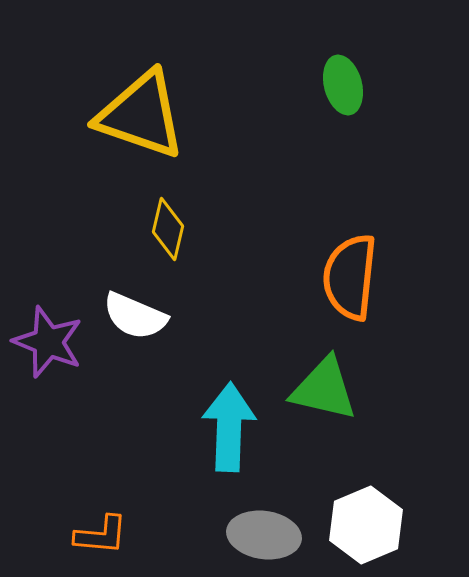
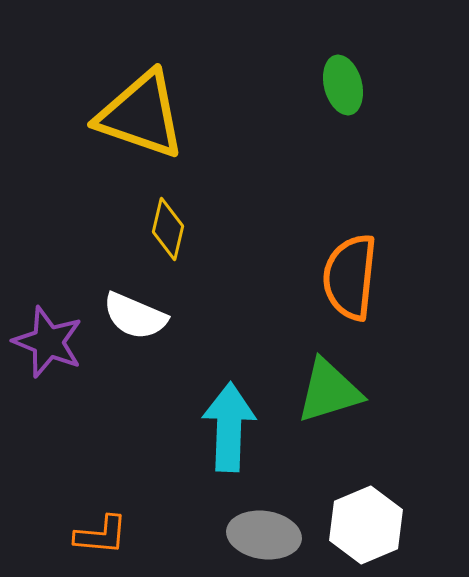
green triangle: moved 5 px right, 2 px down; rotated 30 degrees counterclockwise
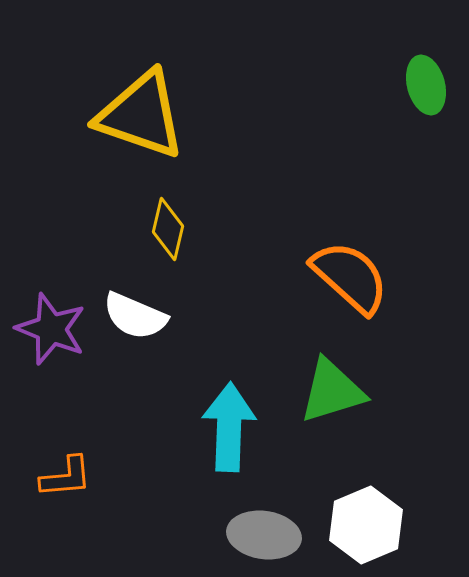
green ellipse: moved 83 px right
orange semicircle: rotated 126 degrees clockwise
purple star: moved 3 px right, 13 px up
green triangle: moved 3 px right
orange L-shape: moved 35 px left, 58 px up; rotated 10 degrees counterclockwise
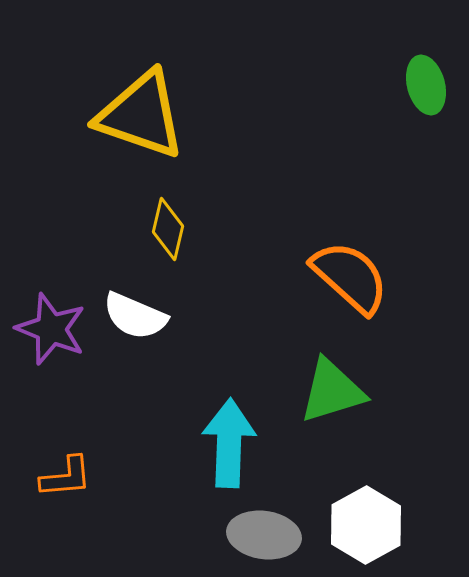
cyan arrow: moved 16 px down
white hexagon: rotated 6 degrees counterclockwise
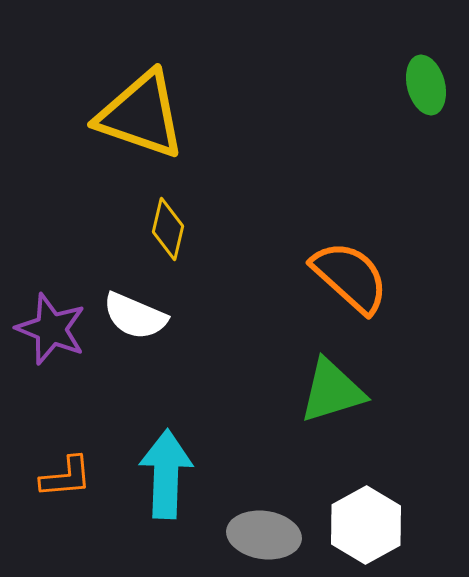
cyan arrow: moved 63 px left, 31 px down
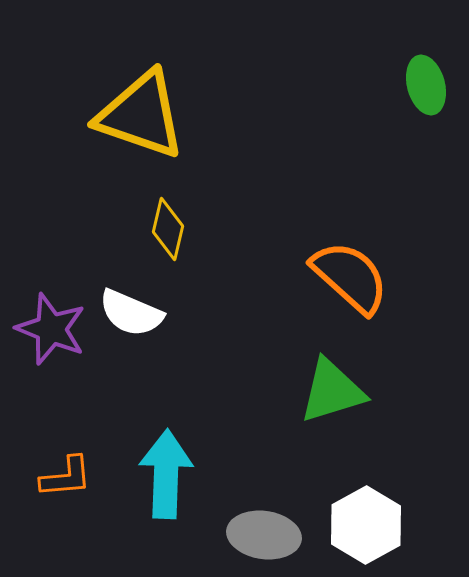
white semicircle: moved 4 px left, 3 px up
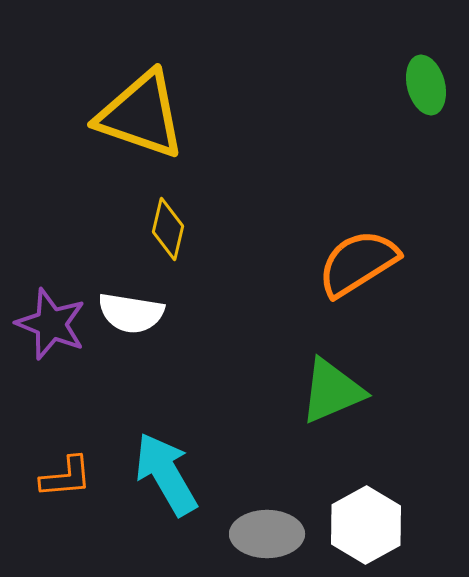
orange semicircle: moved 8 px right, 14 px up; rotated 74 degrees counterclockwise
white semicircle: rotated 14 degrees counterclockwise
purple star: moved 5 px up
green triangle: rotated 6 degrees counterclockwise
cyan arrow: rotated 32 degrees counterclockwise
gray ellipse: moved 3 px right, 1 px up; rotated 8 degrees counterclockwise
